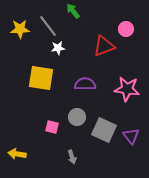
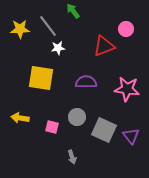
purple semicircle: moved 1 px right, 2 px up
yellow arrow: moved 3 px right, 36 px up
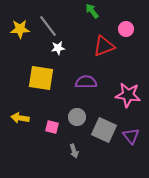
green arrow: moved 19 px right
pink star: moved 1 px right, 6 px down
gray arrow: moved 2 px right, 6 px up
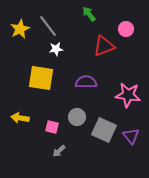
green arrow: moved 3 px left, 3 px down
yellow star: rotated 24 degrees counterclockwise
white star: moved 2 px left, 1 px down
gray arrow: moved 15 px left; rotated 64 degrees clockwise
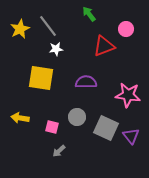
gray square: moved 2 px right, 2 px up
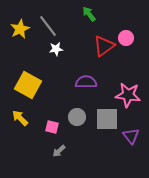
pink circle: moved 9 px down
red triangle: rotated 15 degrees counterclockwise
yellow square: moved 13 px left, 7 px down; rotated 20 degrees clockwise
yellow arrow: rotated 36 degrees clockwise
gray square: moved 1 px right, 9 px up; rotated 25 degrees counterclockwise
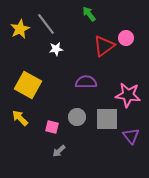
gray line: moved 2 px left, 2 px up
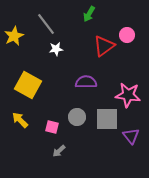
green arrow: rotated 112 degrees counterclockwise
yellow star: moved 6 px left, 7 px down
pink circle: moved 1 px right, 3 px up
yellow arrow: moved 2 px down
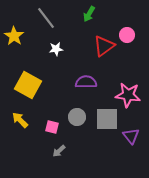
gray line: moved 6 px up
yellow star: rotated 12 degrees counterclockwise
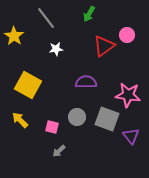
gray square: rotated 20 degrees clockwise
